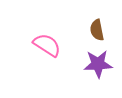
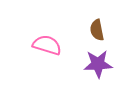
pink semicircle: rotated 16 degrees counterclockwise
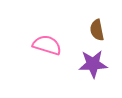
purple star: moved 5 px left
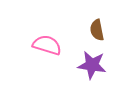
purple star: moved 1 px left, 1 px down; rotated 12 degrees clockwise
